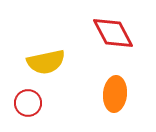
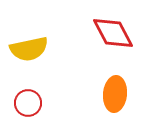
yellow semicircle: moved 17 px left, 13 px up
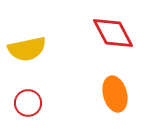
yellow semicircle: moved 2 px left
orange ellipse: rotated 20 degrees counterclockwise
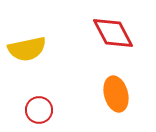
orange ellipse: moved 1 px right
red circle: moved 11 px right, 7 px down
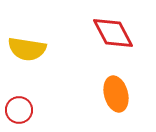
yellow semicircle: rotated 21 degrees clockwise
red circle: moved 20 px left
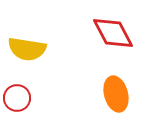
red circle: moved 2 px left, 12 px up
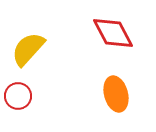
yellow semicircle: moved 1 px right; rotated 123 degrees clockwise
red circle: moved 1 px right, 2 px up
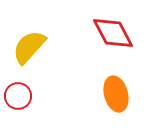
yellow semicircle: moved 1 px right, 2 px up
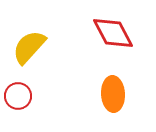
orange ellipse: moved 3 px left; rotated 12 degrees clockwise
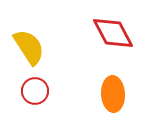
yellow semicircle: rotated 105 degrees clockwise
red circle: moved 17 px right, 5 px up
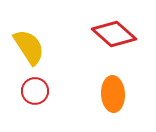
red diamond: moved 1 px right, 1 px down; rotated 21 degrees counterclockwise
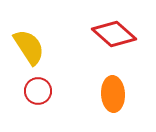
red circle: moved 3 px right
